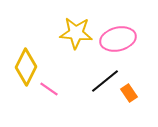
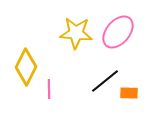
pink ellipse: moved 7 px up; rotated 36 degrees counterclockwise
pink line: rotated 54 degrees clockwise
orange rectangle: rotated 54 degrees counterclockwise
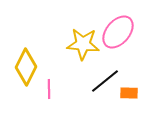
yellow star: moved 7 px right, 11 px down
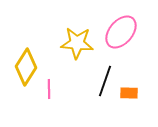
pink ellipse: moved 3 px right
yellow star: moved 6 px left, 1 px up
yellow diamond: rotated 6 degrees clockwise
black line: rotated 32 degrees counterclockwise
